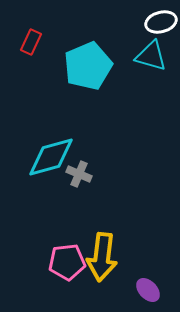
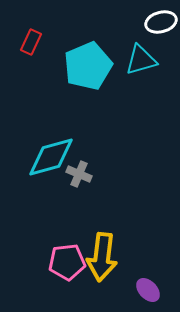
cyan triangle: moved 10 px left, 4 px down; rotated 32 degrees counterclockwise
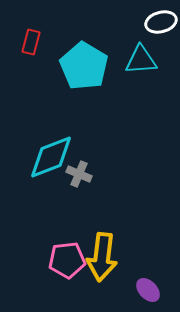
red rectangle: rotated 10 degrees counterclockwise
cyan triangle: rotated 12 degrees clockwise
cyan pentagon: moved 4 px left; rotated 18 degrees counterclockwise
cyan diamond: rotated 6 degrees counterclockwise
pink pentagon: moved 2 px up
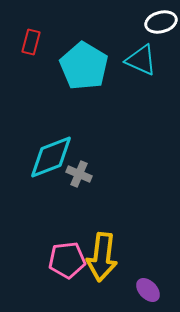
cyan triangle: rotated 28 degrees clockwise
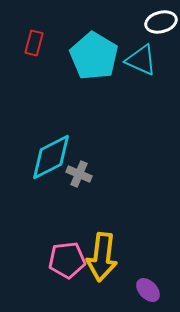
red rectangle: moved 3 px right, 1 px down
cyan pentagon: moved 10 px right, 10 px up
cyan diamond: rotated 6 degrees counterclockwise
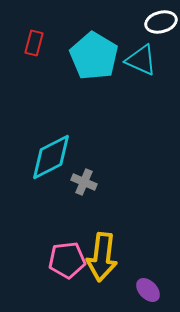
gray cross: moved 5 px right, 8 px down
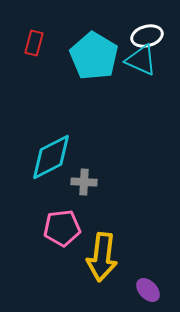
white ellipse: moved 14 px left, 14 px down
gray cross: rotated 20 degrees counterclockwise
pink pentagon: moved 5 px left, 32 px up
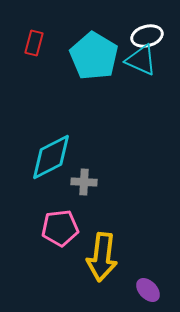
pink pentagon: moved 2 px left
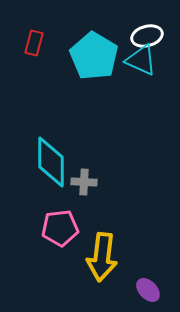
cyan diamond: moved 5 px down; rotated 63 degrees counterclockwise
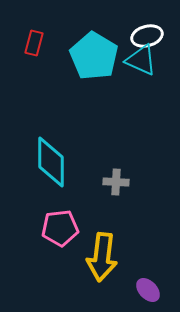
gray cross: moved 32 px right
